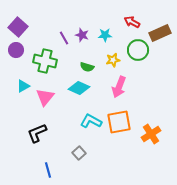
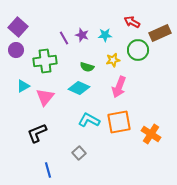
green cross: rotated 20 degrees counterclockwise
cyan L-shape: moved 2 px left, 1 px up
orange cross: rotated 24 degrees counterclockwise
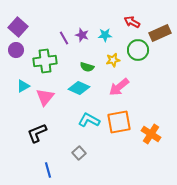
pink arrow: rotated 30 degrees clockwise
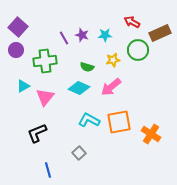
pink arrow: moved 8 px left
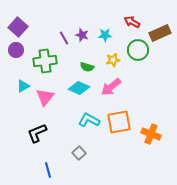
orange cross: rotated 12 degrees counterclockwise
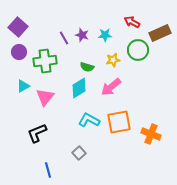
purple circle: moved 3 px right, 2 px down
cyan diamond: rotated 55 degrees counterclockwise
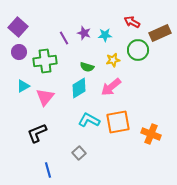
purple star: moved 2 px right, 2 px up
orange square: moved 1 px left
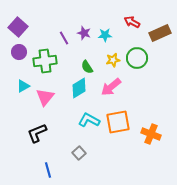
green circle: moved 1 px left, 8 px down
green semicircle: rotated 40 degrees clockwise
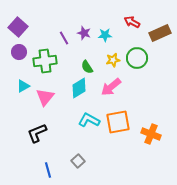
gray square: moved 1 px left, 8 px down
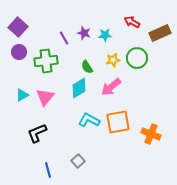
green cross: moved 1 px right
cyan triangle: moved 1 px left, 9 px down
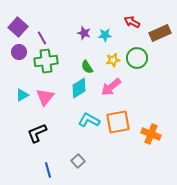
purple line: moved 22 px left
